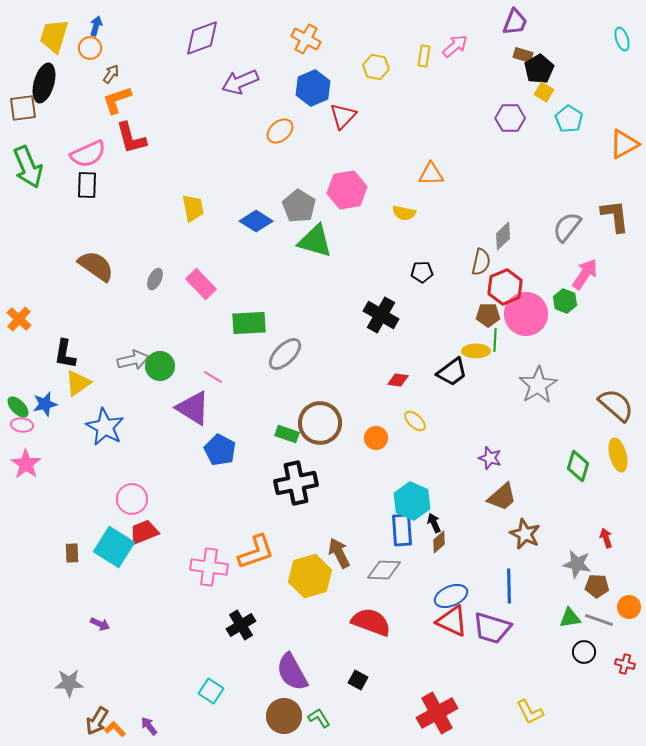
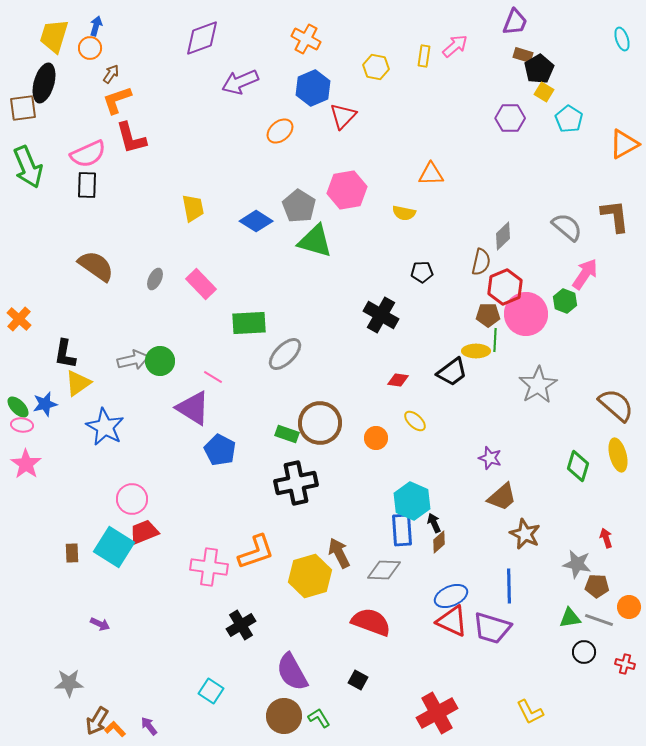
gray semicircle at (567, 227): rotated 92 degrees clockwise
green circle at (160, 366): moved 5 px up
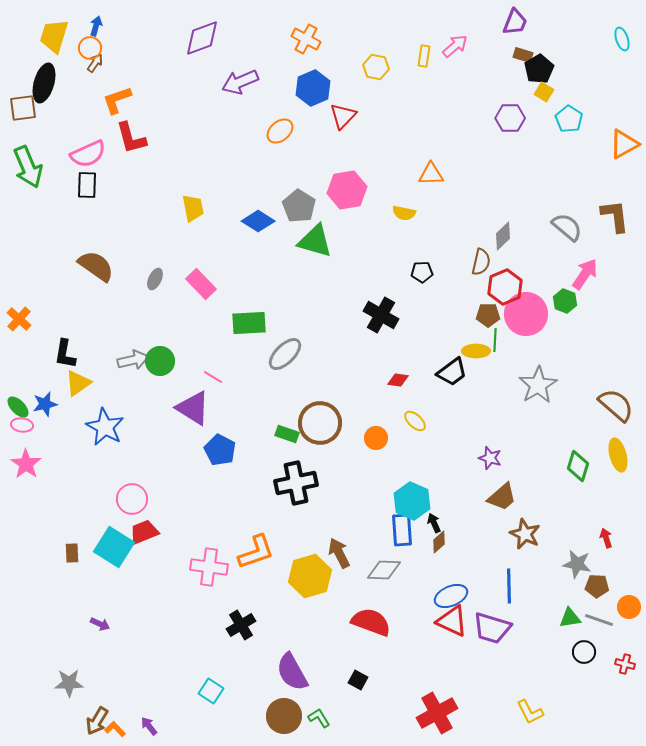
brown arrow at (111, 74): moved 16 px left, 11 px up
blue diamond at (256, 221): moved 2 px right
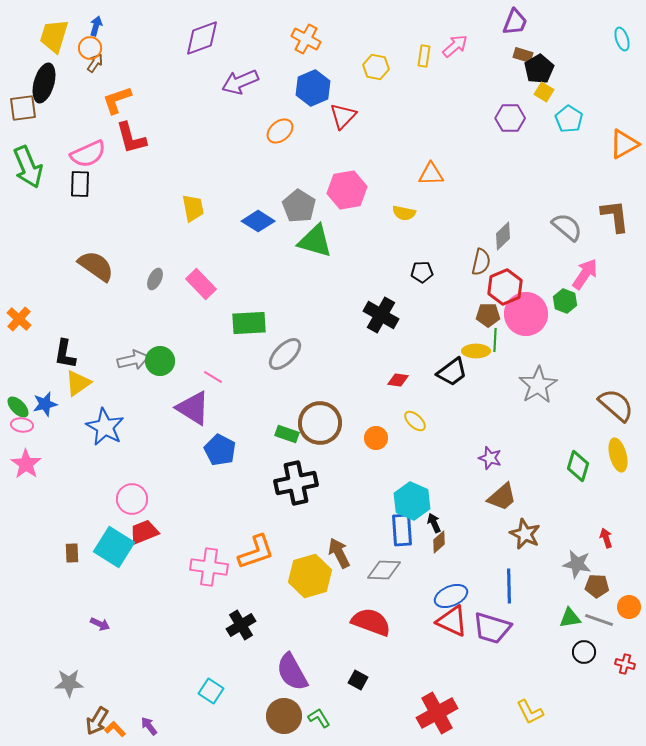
black rectangle at (87, 185): moved 7 px left, 1 px up
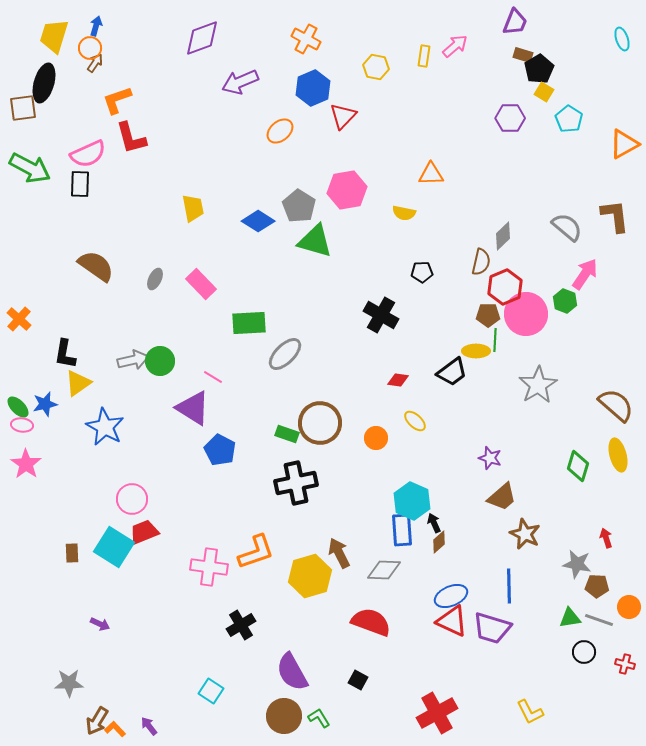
green arrow at (28, 167): moved 2 px right, 1 px down; rotated 39 degrees counterclockwise
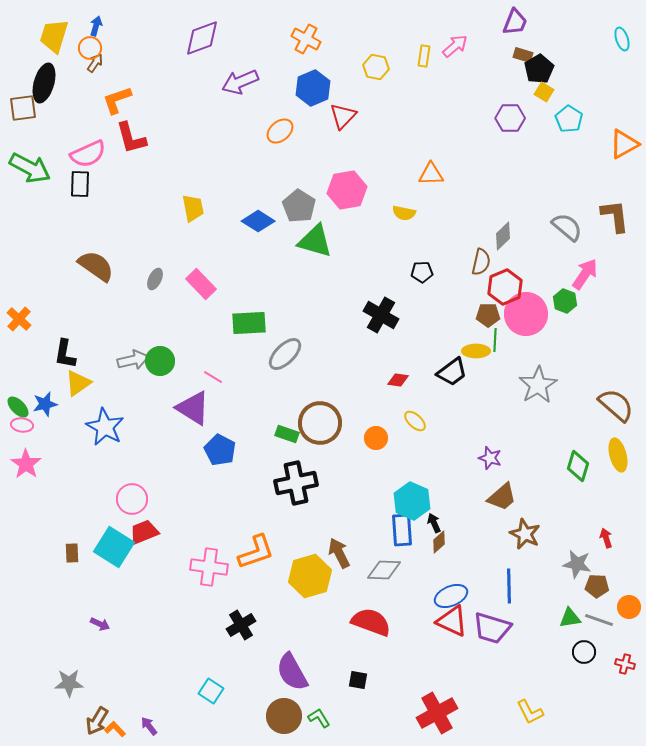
black square at (358, 680): rotated 18 degrees counterclockwise
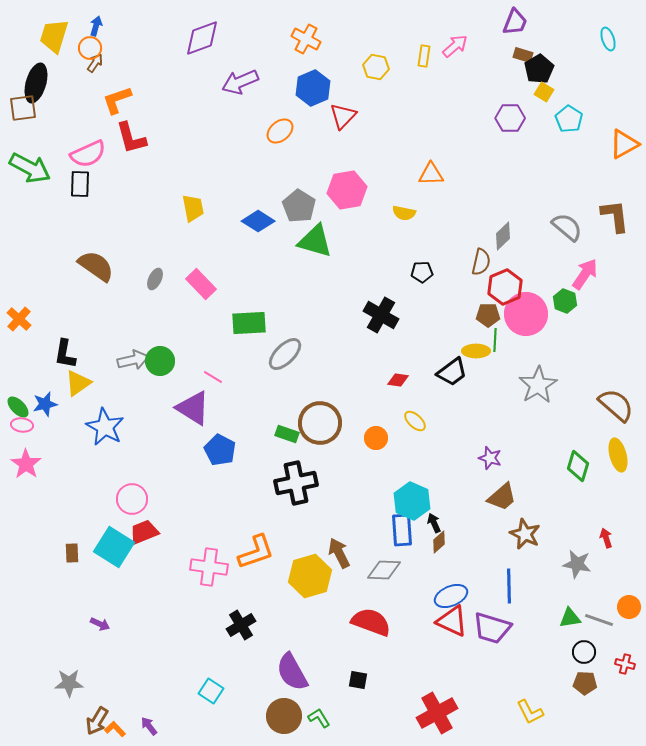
cyan ellipse at (622, 39): moved 14 px left
black ellipse at (44, 83): moved 8 px left
brown pentagon at (597, 586): moved 12 px left, 97 px down
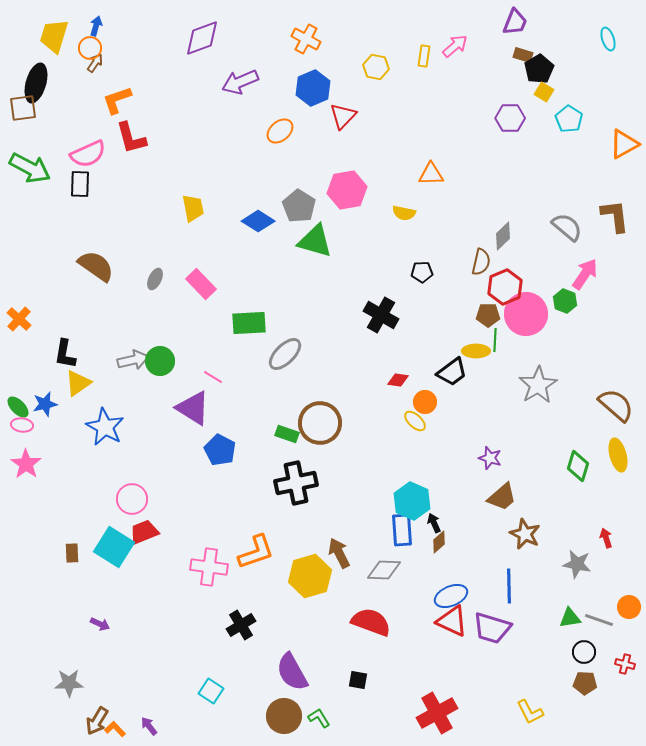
orange circle at (376, 438): moved 49 px right, 36 px up
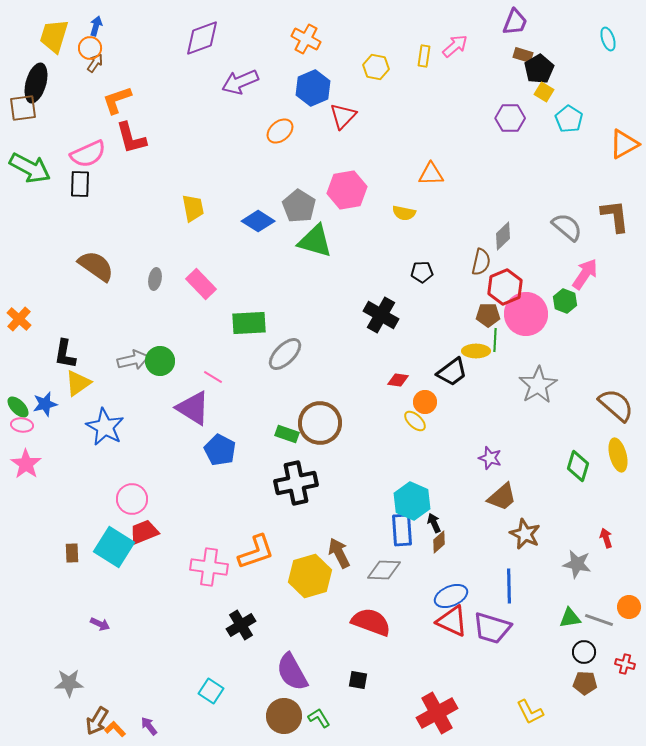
gray ellipse at (155, 279): rotated 15 degrees counterclockwise
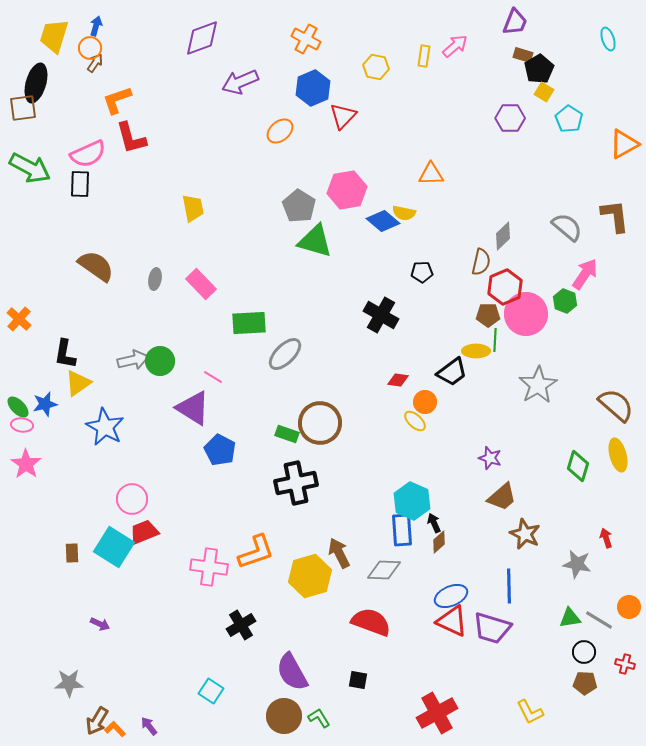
blue diamond at (258, 221): moved 125 px right; rotated 8 degrees clockwise
gray line at (599, 620): rotated 12 degrees clockwise
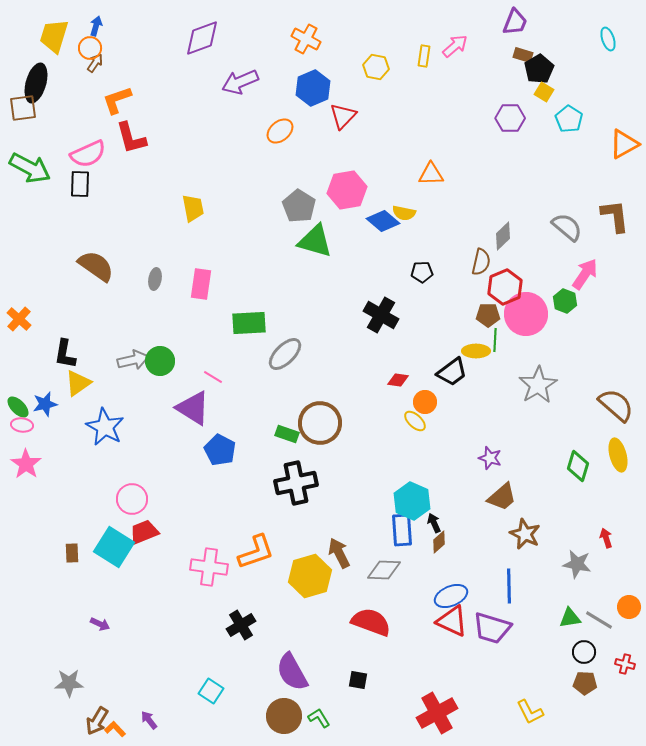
pink rectangle at (201, 284): rotated 52 degrees clockwise
purple arrow at (149, 726): moved 6 px up
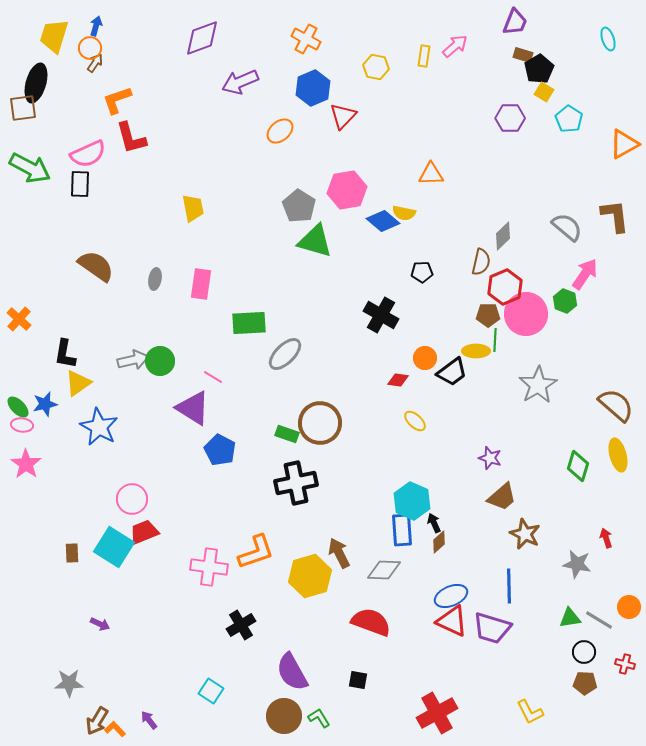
orange circle at (425, 402): moved 44 px up
blue star at (105, 427): moved 6 px left
